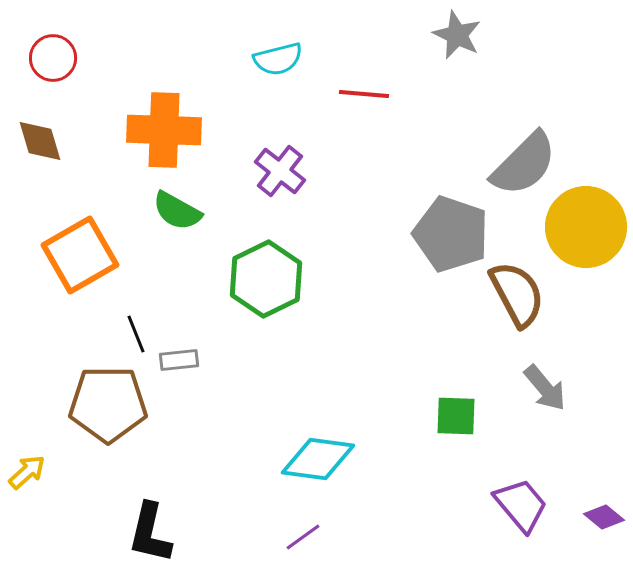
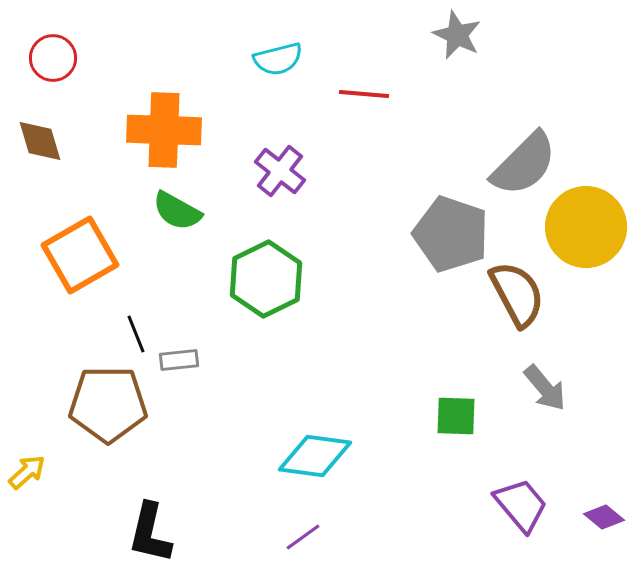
cyan diamond: moved 3 px left, 3 px up
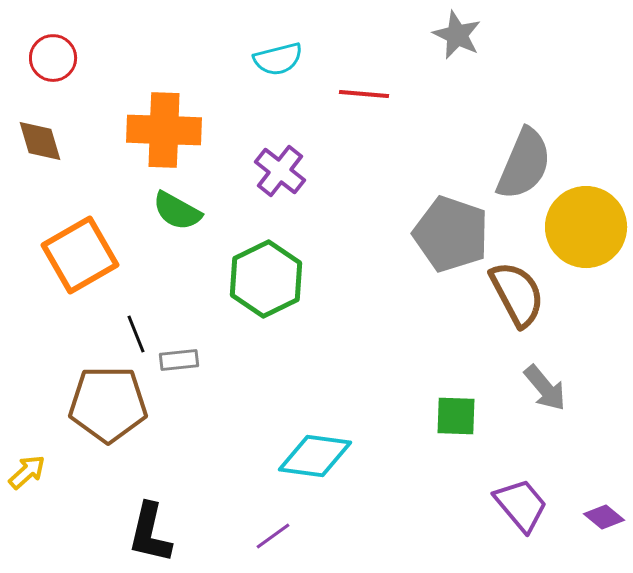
gray semicircle: rotated 22 degrees counterclockwise
purple line: moved 30 px left, 1 px up
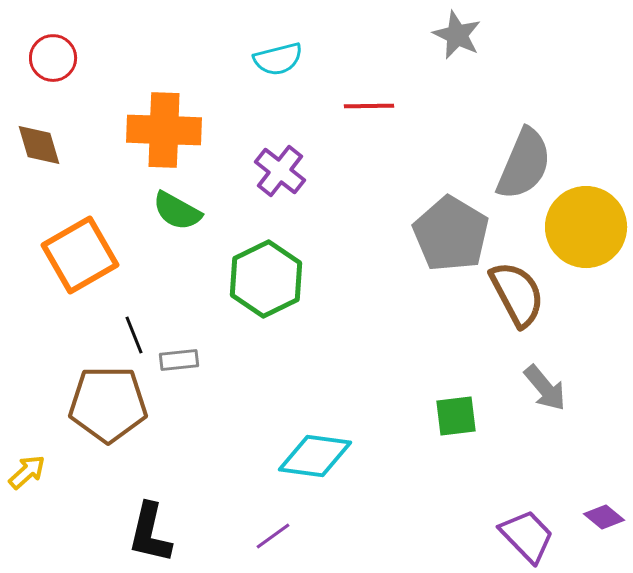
red line: moved 5 px right, 12 px down; rotated 6 degrees counterclockwise
brown diamond: moved 1 px left, 4 px down
gray pentagon: rotated 12 degrees clockwise
black line: moved 2 px left, 1 px down
green square: rotated 9 degrees counterclockwise
purple trapezoid: moved 6 px right, 31 px down; rotated 4 degrees counterclockwise
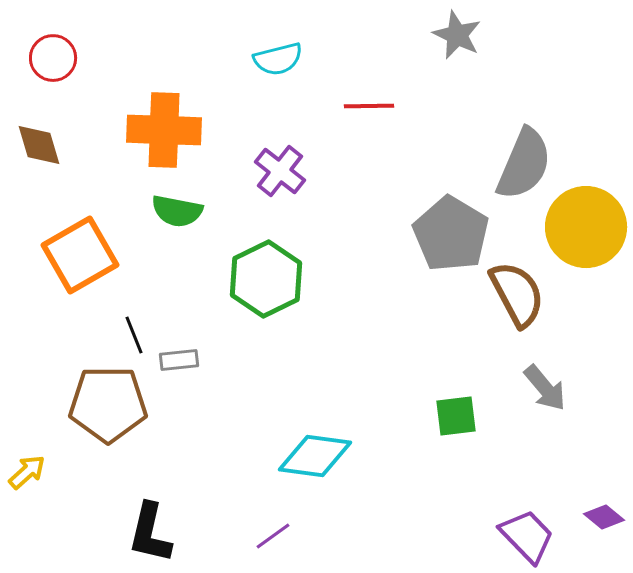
green semicircle: rotated 18 degrees counterclockwise
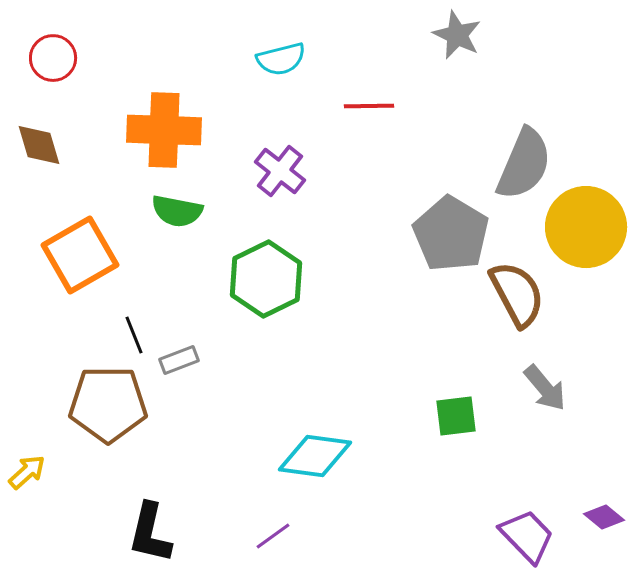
cyan semicircle: moved 3 px right
gray rectangle: rotated 15 degrees counterclockwise
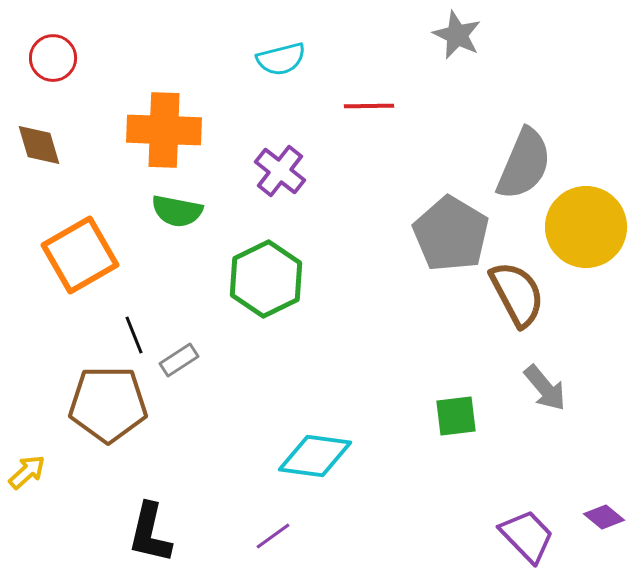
gray rectangle: rotated 12 degrees counterclockwise
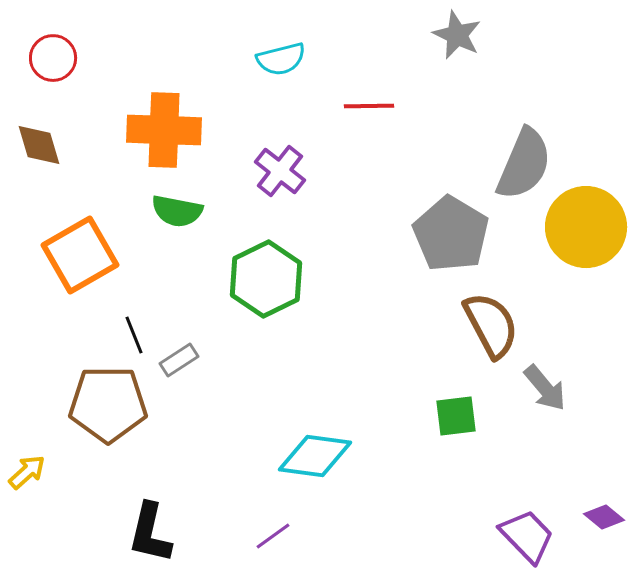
brown semicircle: moved 26 px left, 31 px down
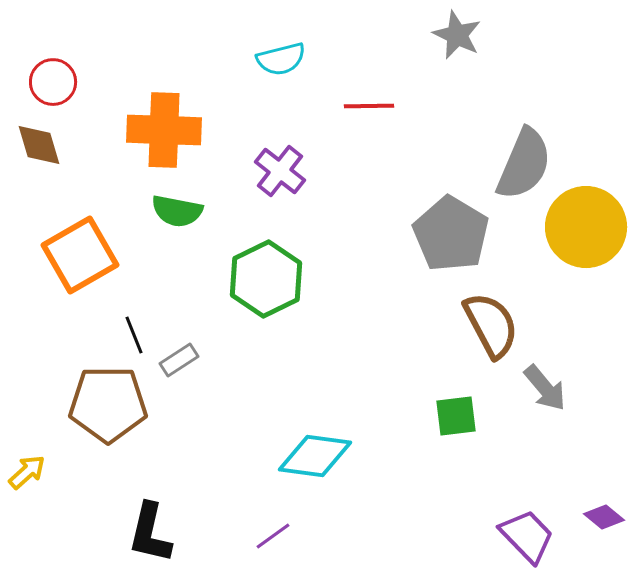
red circle: moved 24 px down
